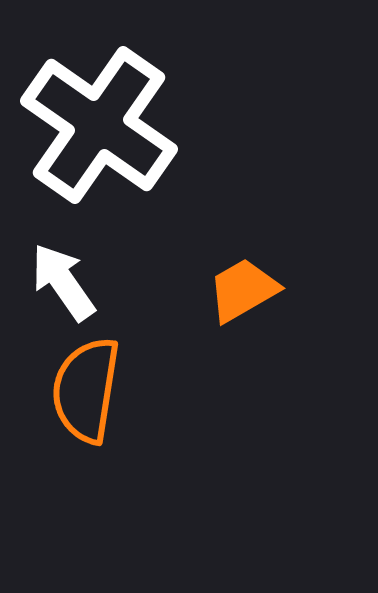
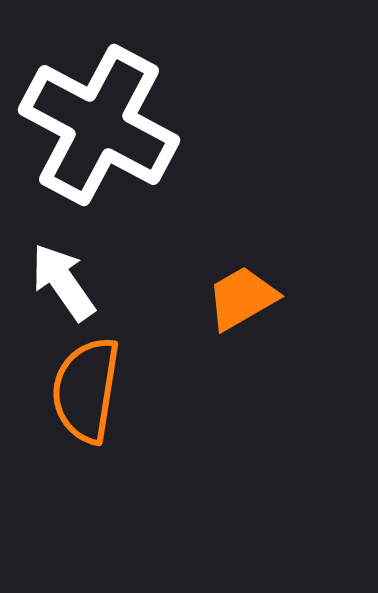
white cross: rotated 7 degrees counterclockwise
orange trapezoid: moved 1 px left, 8 px down
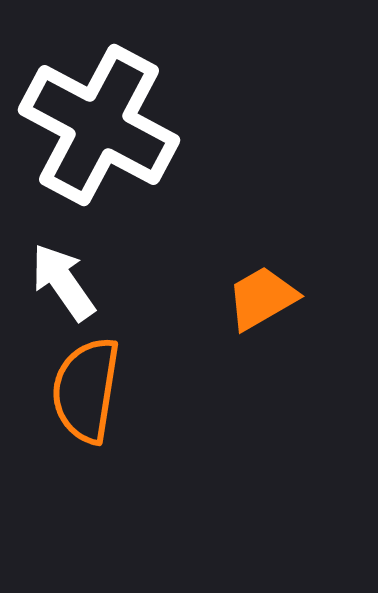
orange trapezoid: moved 20 px right
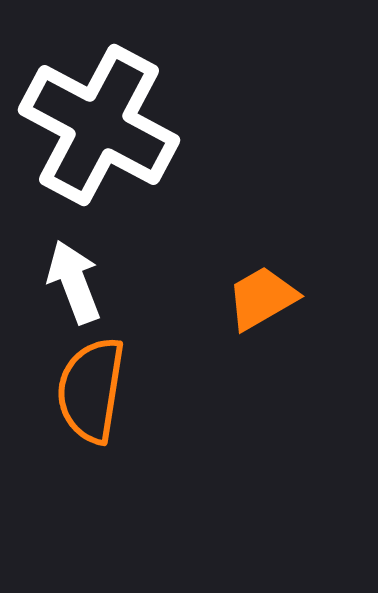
white arrow: moved 11 px right; rotated 14 degrees clockwise
orange semicircle: moved 5 px right
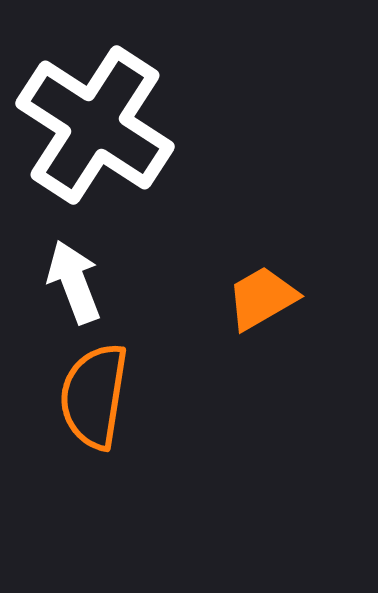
white cross: moved 4 px left; rotated 5 degrees clockwise
orange semicircle: moved 3 px right, 6 px down
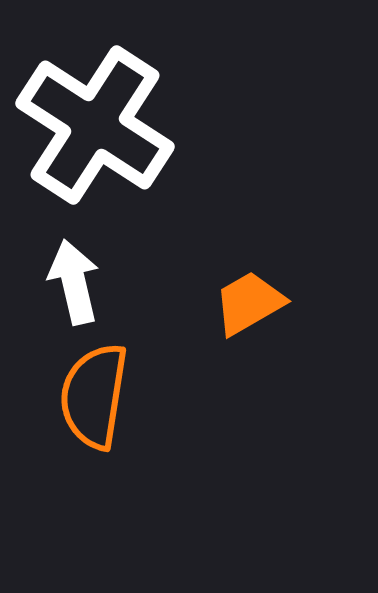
white arrow: rotated 8 degrees clockwise
orange trapezoid: moved 13 px left, 5 px down
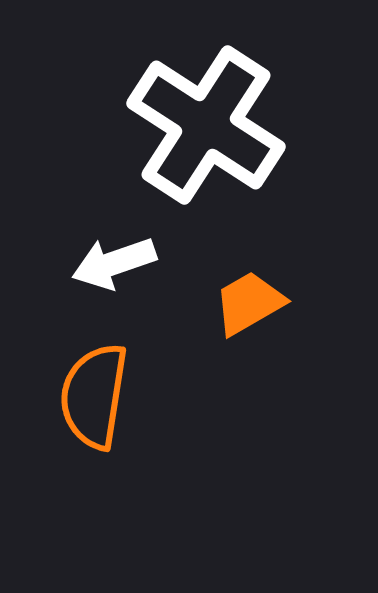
white cross: moved 111 px right
white arrow: moved 40 px right, 19 px up; rotated 96 degrees counterclockwise
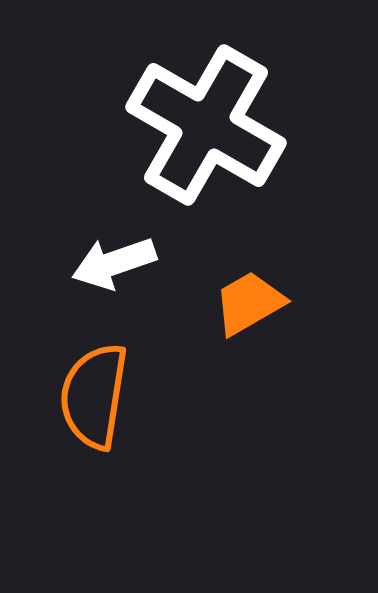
white cross: rotated 3 degrees counterclockwise
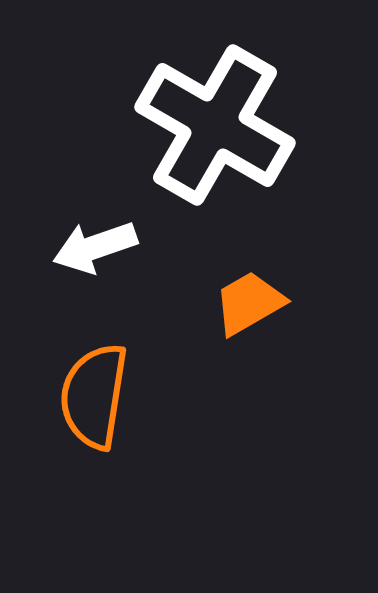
white cross: moved 9 px right
white arrow: moved 19 px left, 16 px up
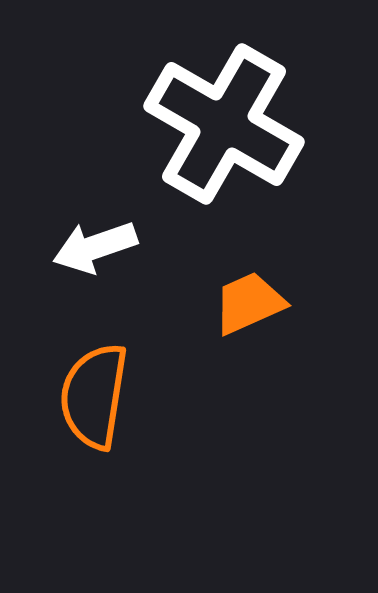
white cross: moved 9 px right, 1 px up
orange trapezoid: rotated 6 degrees clockwise
